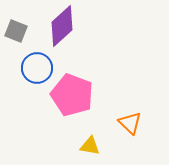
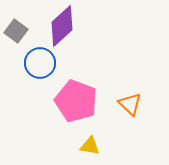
gray square: rotated 15 degrees clockwise
blue circle: moved 3 px right, 5 px up
pink pentagon: moved 4 px right, 6 px down
orange triangle: moved 19 px up
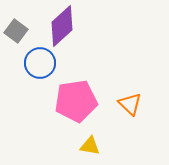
pink pentagon: rotated 30 degrees counterclockwise
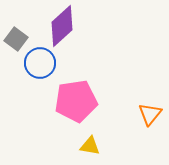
gray square: moved 8 px down
orange triangle: moved 20 px right, 10 px down; rotated 25 degrees clockwise
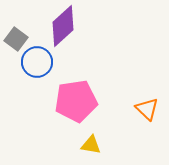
purple diamond: moved 1 px right
blue circle: moved 3 px left, 1 px up
orange triangle: moved 3 px left, 5 px up; rotated 25 degrees counterclockwise
yellow triangle: moved 1 px right, 1 px up
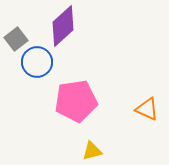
gray square: rotated 15 degrees clockwise
orange triangle: rotated 20 degrees counterclockwise
yellow triangle: moved 1 px right, 6 px down; rotated 25 degrees counterclockwise
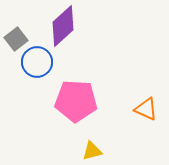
pink pentagon: rotated 12 degrees clockwise
orange triangle: moved 1 px left
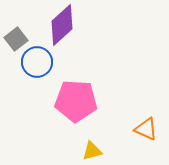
purple diamond: moved 1 px left, 1 px up
orange triangle: moved 20 px down
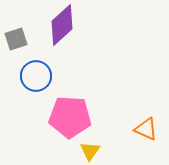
gray square: rotated 20 degrees clockwise
blue circle: moved 1 px left, 14 px down
pink pentagon: moved 6 px left, 16 px down
yellow triangle: moved 2 px left; rotated 40 degrees counterclockwise
